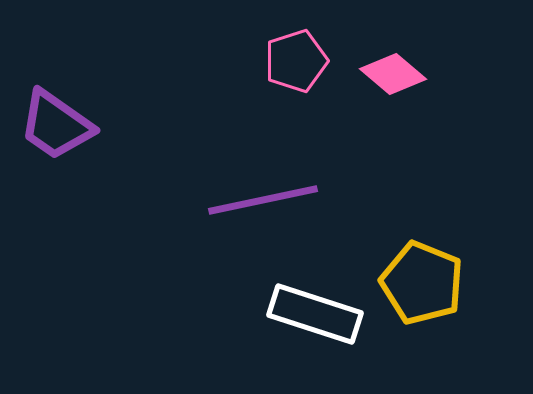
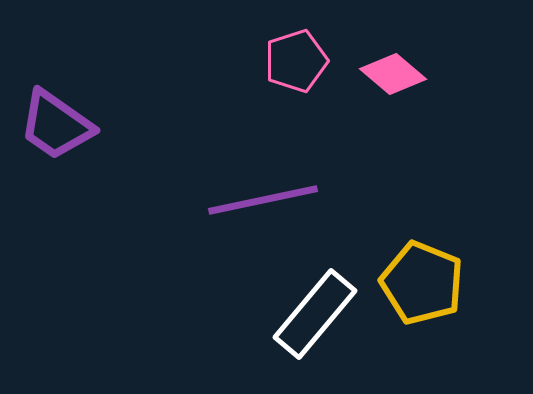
white rectangle: rotated 68 degrees counterclockwise
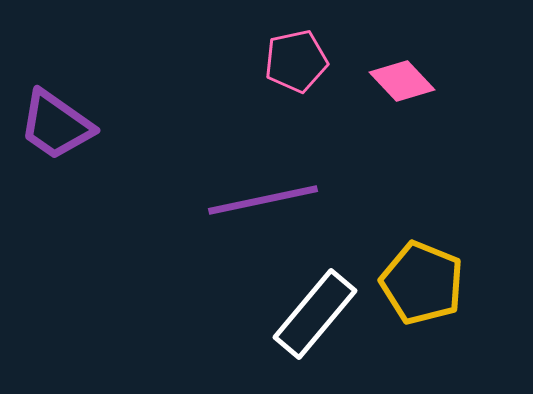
pink pentagon: rotated 6 degrees clockwise
pink diamond: moved 9 px right, 7 px down; rotated 6 degrees clockwise
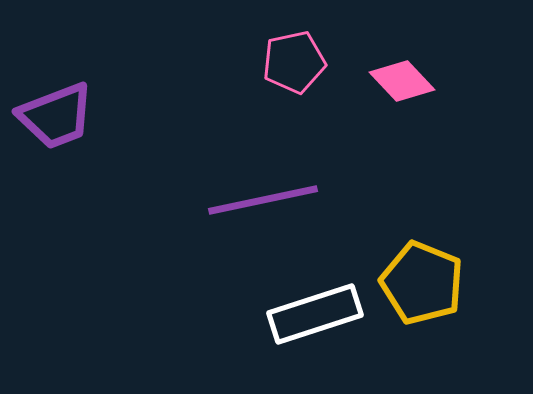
pink pentagon: moved 2 px left, 1 px down
purple trapezoid: moved 9 px up; rotated 56 degrees counterclockwise
white rectangle: rotated 32 degrees clockwise
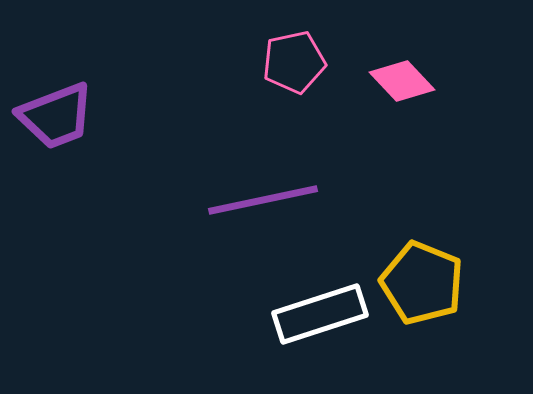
white rectangle: moved 5 px right
